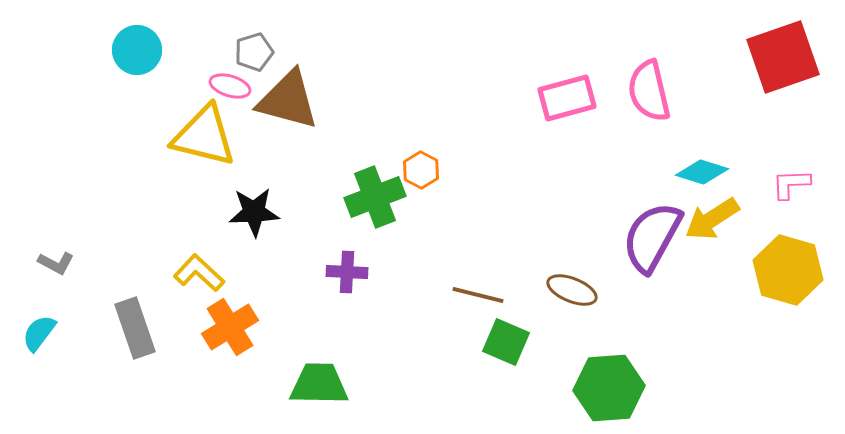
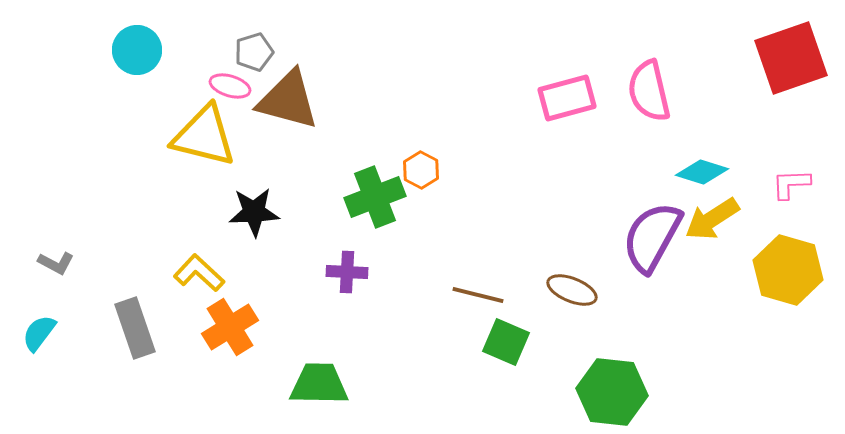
red square: moved 8 px right, 1 px down
green hexagon: moved 3 px right, 4 px down; rotated 10 degrees clockwise
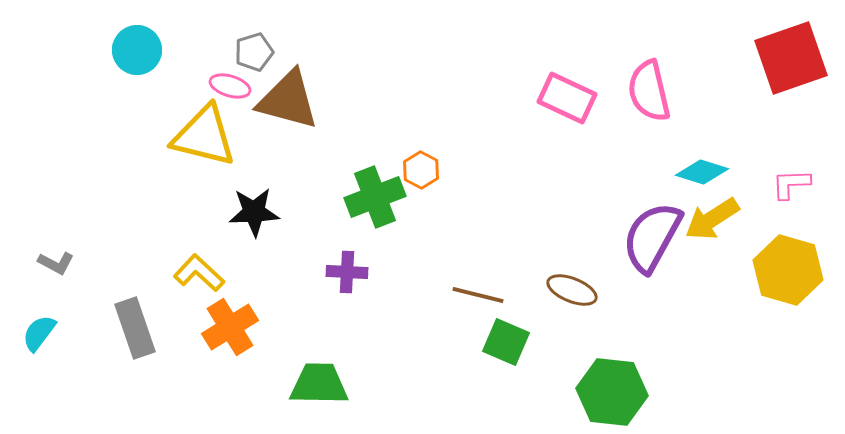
pink rectangle: rotated 40 degrees clockwise
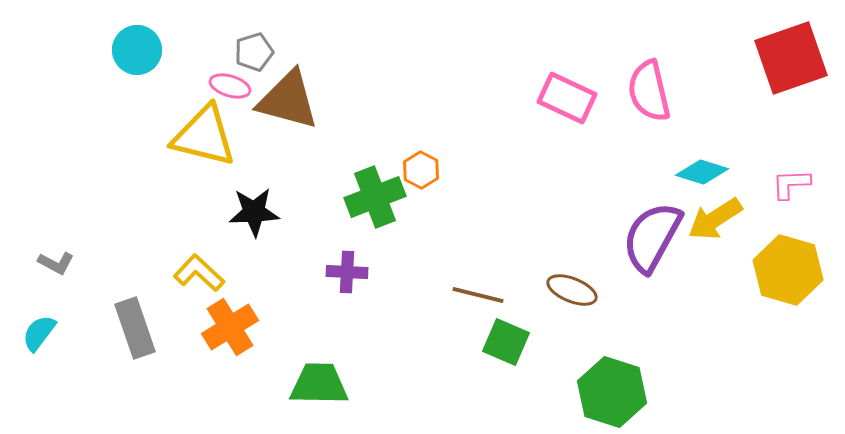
yellow arrow: moved 3 px right
green hexagon: rotated 12 degrees clockwise
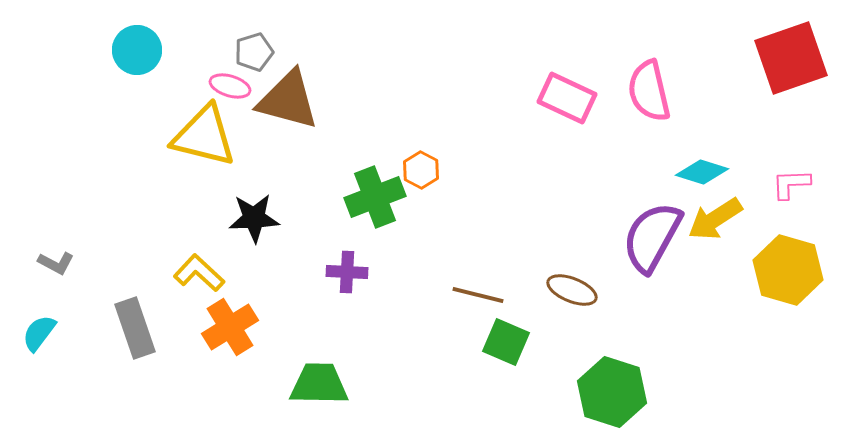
black star: moved 6 px down
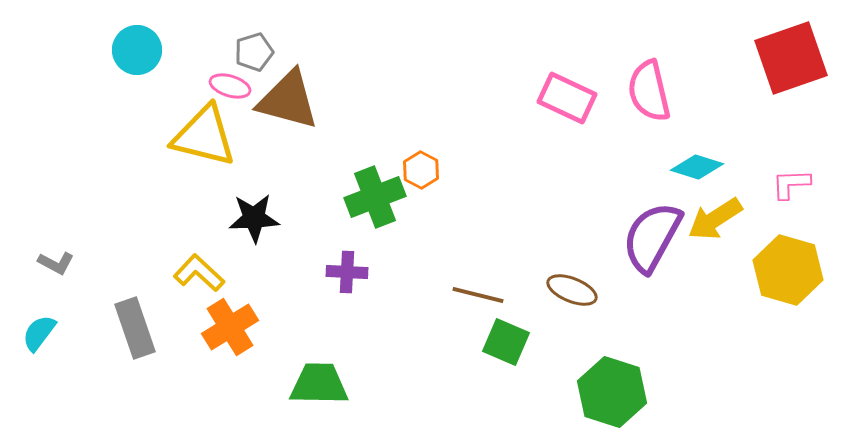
cyan diamond: moved 5 px left, 5 px up
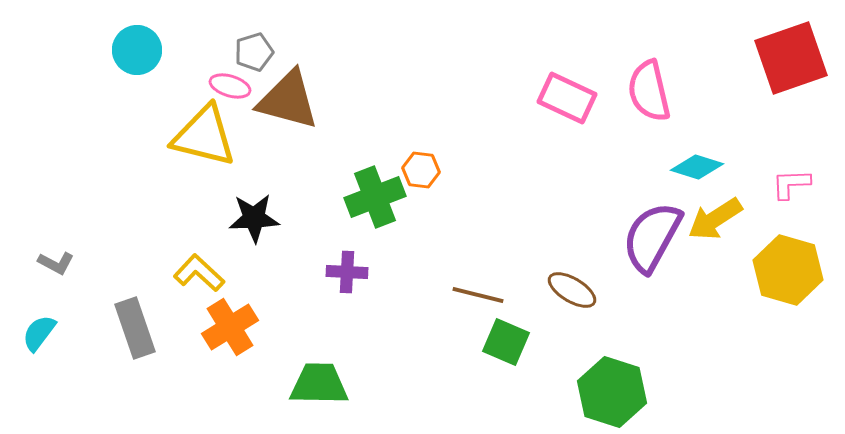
orange hexagon: rotated 21 degrees counterclockwise
brown ellipse: rotated 9 degrees clockwise
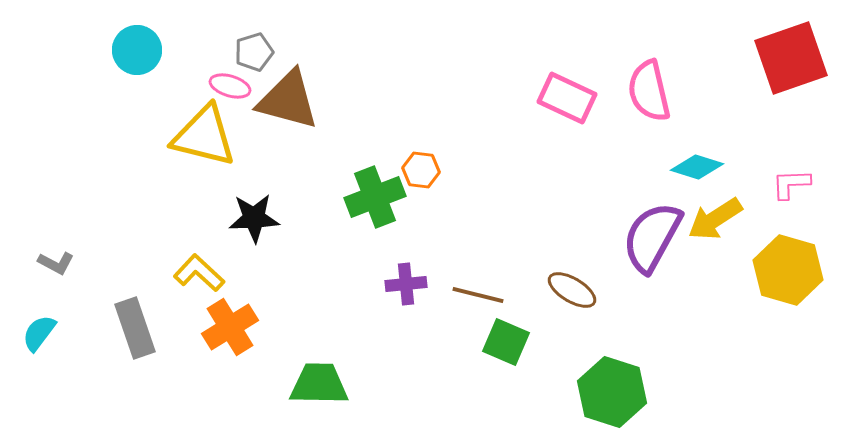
purple cross: moved 59 px right, 12 px down; rotated 9 degrees counterclockwise
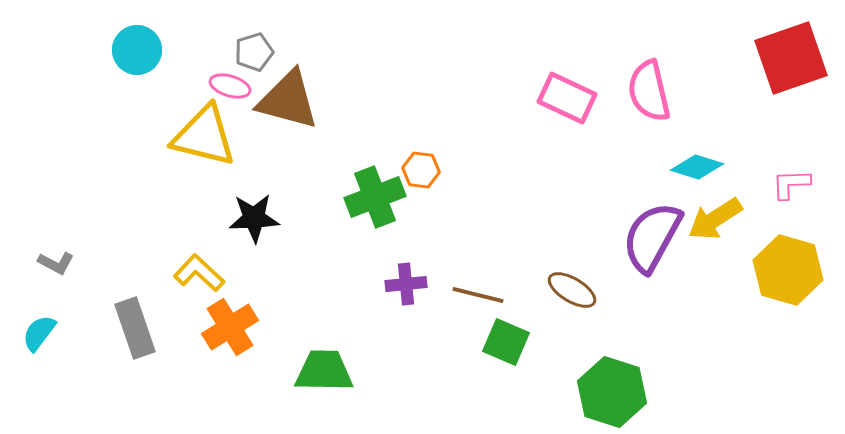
green trapezoid: moved 5 px right, 13 px up
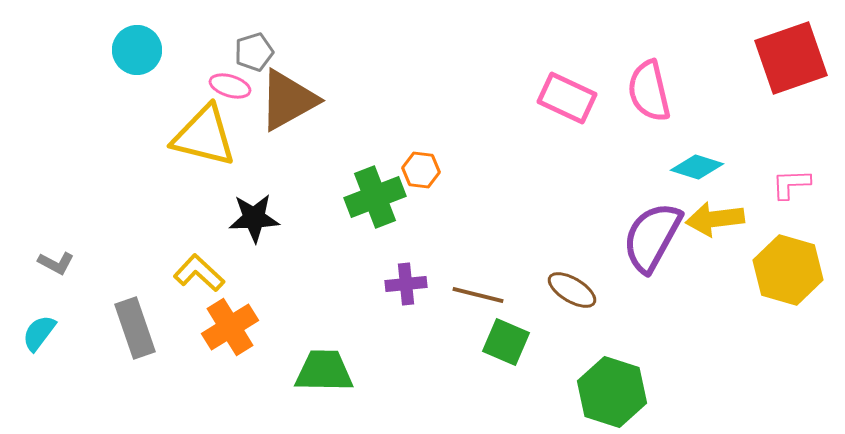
brown triangle: rotated 44 degrees counterclockwise
yellow arrow: rotated 26 degrees clockwise
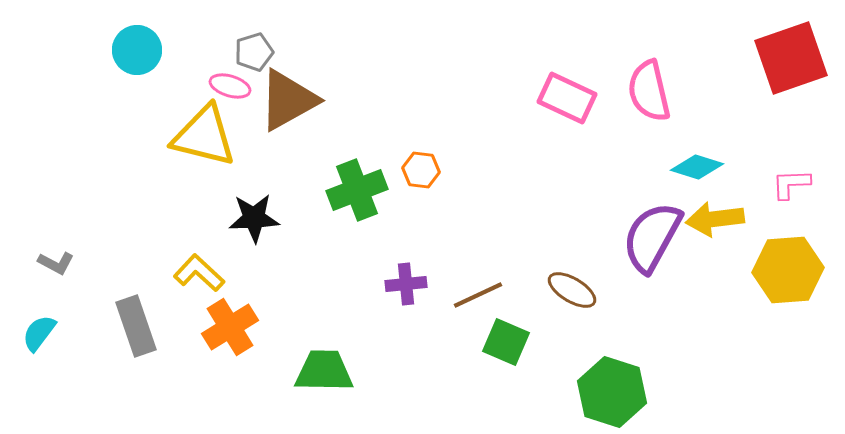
green cross: moved 18 px left, 7 px up
yellow hexagon: rotated 20 degrees counterclockwise
brown line: rotated 39 degrees counterclockwise
gray rectangle: moved 1 px right, 2 px up
